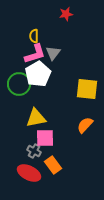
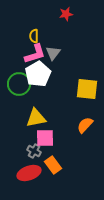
red ellipse: rotated 45 degrees counterclockwise
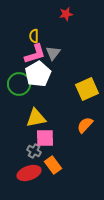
yellow square: rotated 30 degrees counterclockwise
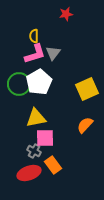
white pentagon: moved 1 px right, 8 px down
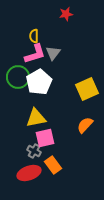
green circle: moved 1 px left, 7 px up
pink square: rotated 12 degrees counterclockwise
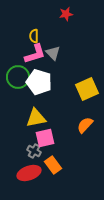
gray triangle: rotated 21 degrees counterclockwise
white pentagon: rotated 25 degrees counterclockwise
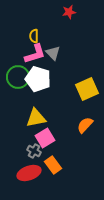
red star: moved 3 px right, 2 px up
white pentagon: moved 1 px left, 3 px up
pink square: rotated 18 degrees counterclockwise
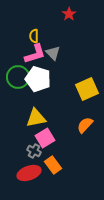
red star: moved 2 px down; rotated 24 degrees counterclockwise
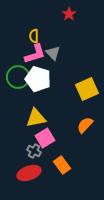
orange rectangle: moved 9 px right
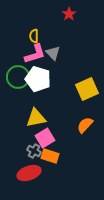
orange rectangle: moved 12 px left, 9 px up; rotated 36 degrees counterclockwise
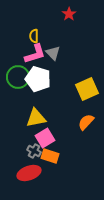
orange semicircle: moved 1 px right, 3 px up
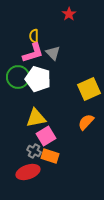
pink L-shape: moved 2 px left, 1 px up
yellow square: moved 2 px right
pink square: moved 1 px right, 2 px up
red ellipse: moved 1 px left, 1 px up
